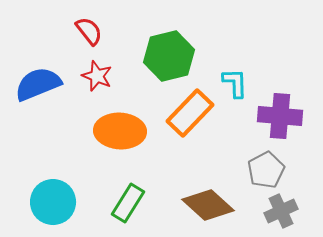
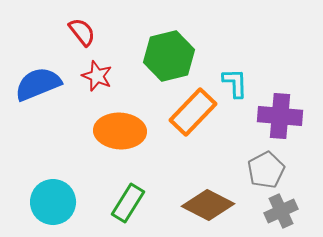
red semicircle: moved 7 px left, 1 px down
orange rectangle: moved 3 px right, 1 px up
brown diamond: rotated 15 degrees counterclockwise
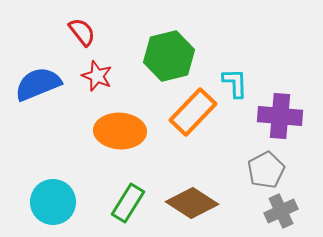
brown diamond: moved 16 px left, 2 px up; rotated 6 degrees clockwise
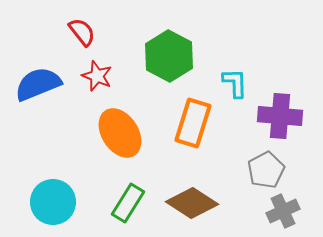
green hexagon: rotated 18 degrees counterclockwise
orange rectangle: moved 11 px down; rotated 27 degrees counterclockwise
orange ellipse: moved 2 px down; rotated 54 degrees clockwise
gray cross: moved 2 px right
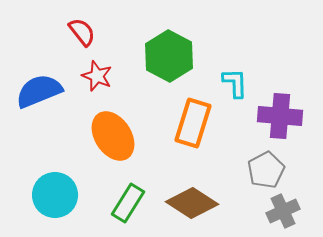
blue semicircle: moved 1 px right, 7 px down
orange ellipse: moved 7 px left, 3 px down
cyan circle: moved 2 px right, 7 px up
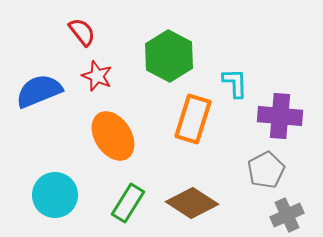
orange rectangle: moved 4 px up
gray cross: moved 4 px right, 4 px down
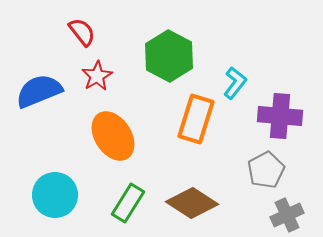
red star: rotated 20 degrees clockwise
cyan L-shape: rotated 40 degrees clockwise
orange rectangle: moved 3 px right
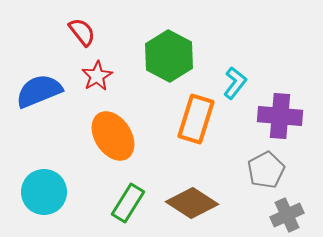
cyan circle: moved 11 px left, 3 px up
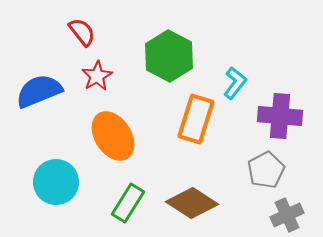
cyan circle: moved 12 px right, 10 px up
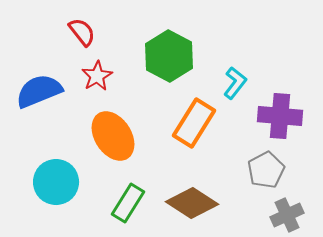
orange rectangle: moved 2 px left, 4 px down; rotated 15 degrees clockwise
